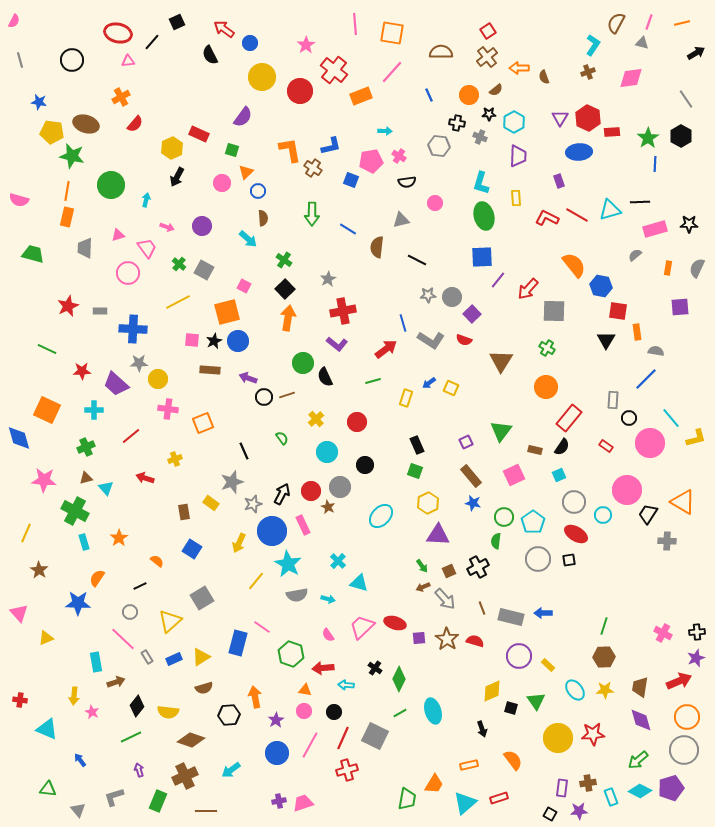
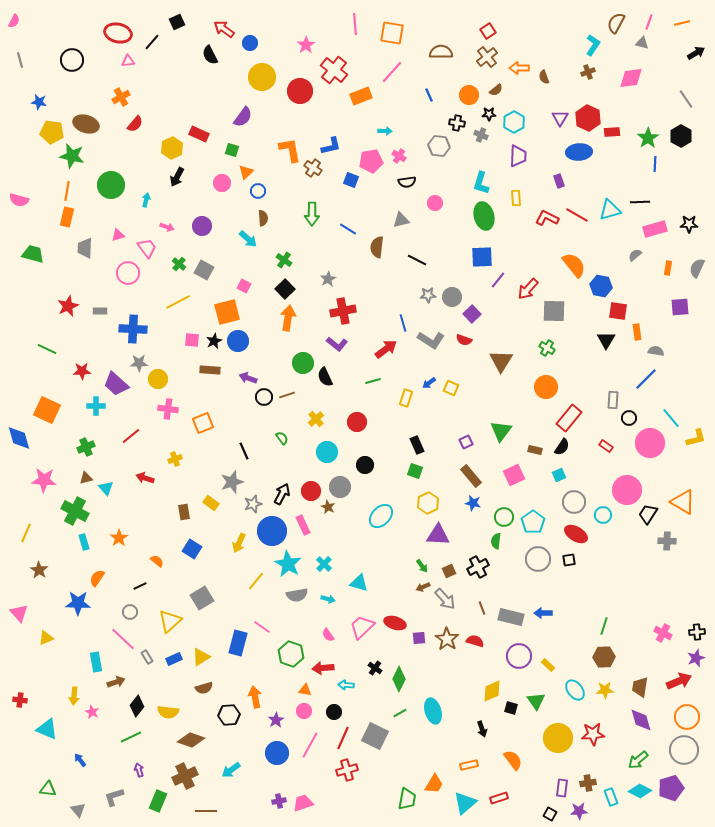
gray cross at (480, 137): moved 1 px right, 2 px up
cyan cross at (94, 410): moved 2 px right, 4 px up
cyan cross at (338, 561): moved 14 px left, 3 px down
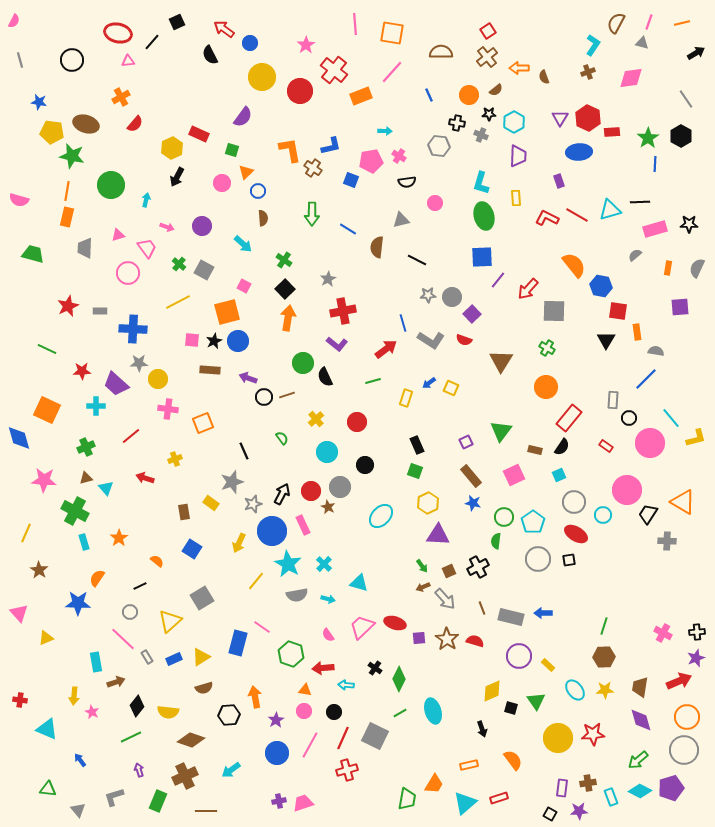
cyan arrow at (248, 239): moved 5 px left, 5 px down
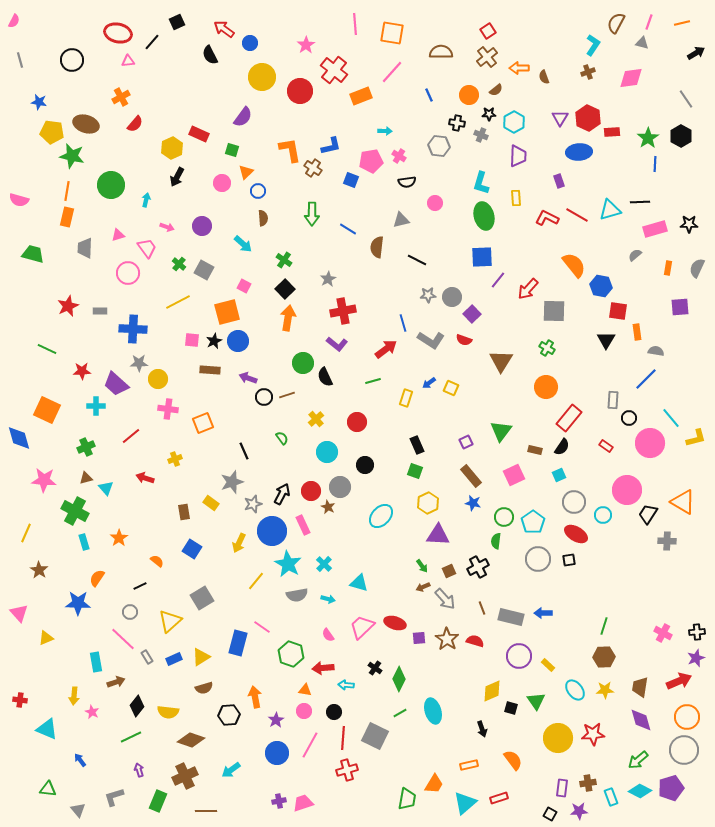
red line at (343, 738): rotated 20 degrees counterclockwise
